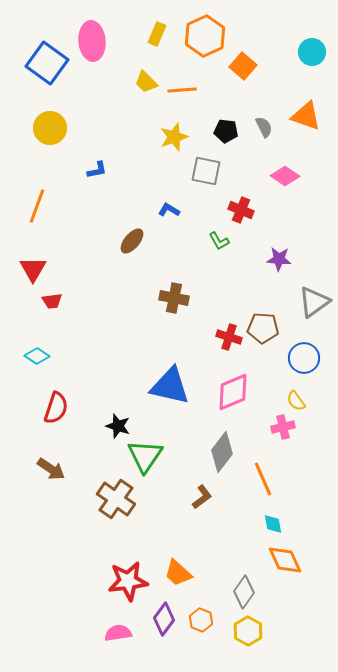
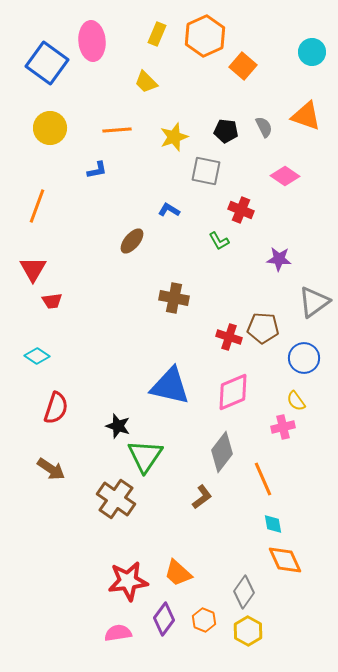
orange line at (182, 90): moved 65 px left, 40 px down
orange hexagon at (201, 620): moved 3 px right
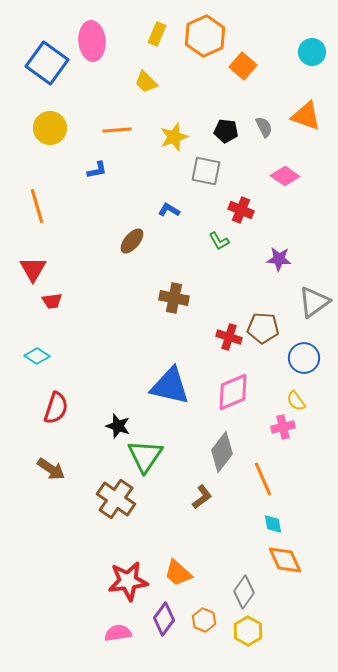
orange line at (37, 206): rotated 36 degrees counterclockwise
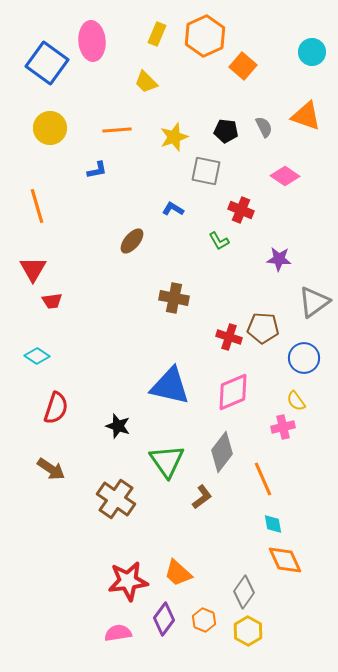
blue L-shape at (169, 210): moved 4 px right, 1 px up
green triangle at (145, 456): moved 22 px right, 5 px down; rotated 9 degrees counterclockwise
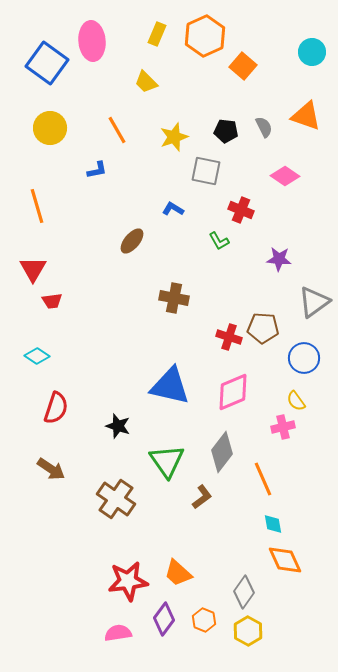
orange line at (117, 130): rotated 64 degrees clockwise
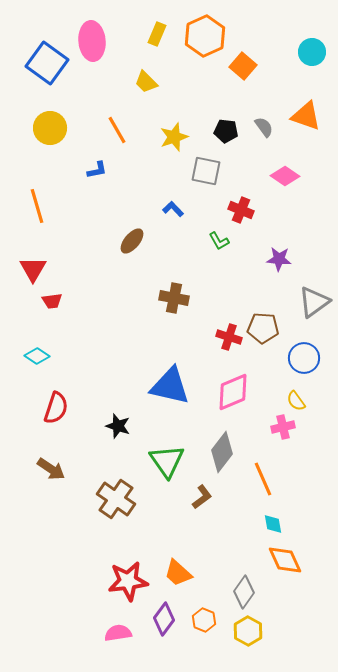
gray semicircle at (264, 127): rotated 10 degrees counterclockwise
blue L-shape at (173, 209): rotated 15 degrees clockwise
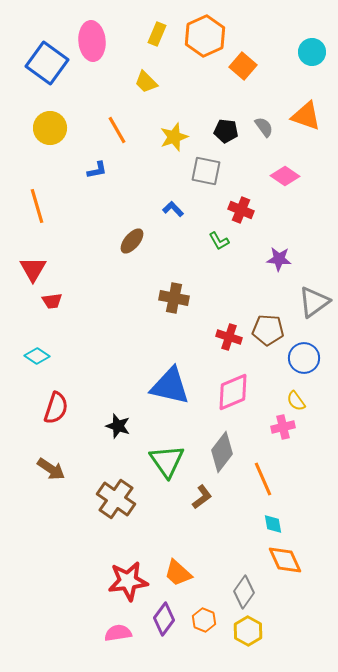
brown pentagon at (263, 328): moved 5 px right, 2 px down
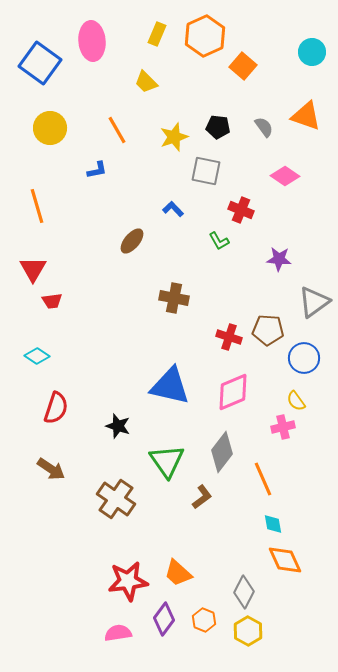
blue square at (47, 63): moved 7 px left
black pentagon at (226, 131): moved 8 px left, 4 px up
gray diamond at (244, 592): rotated 8 degrees counterclockwise
